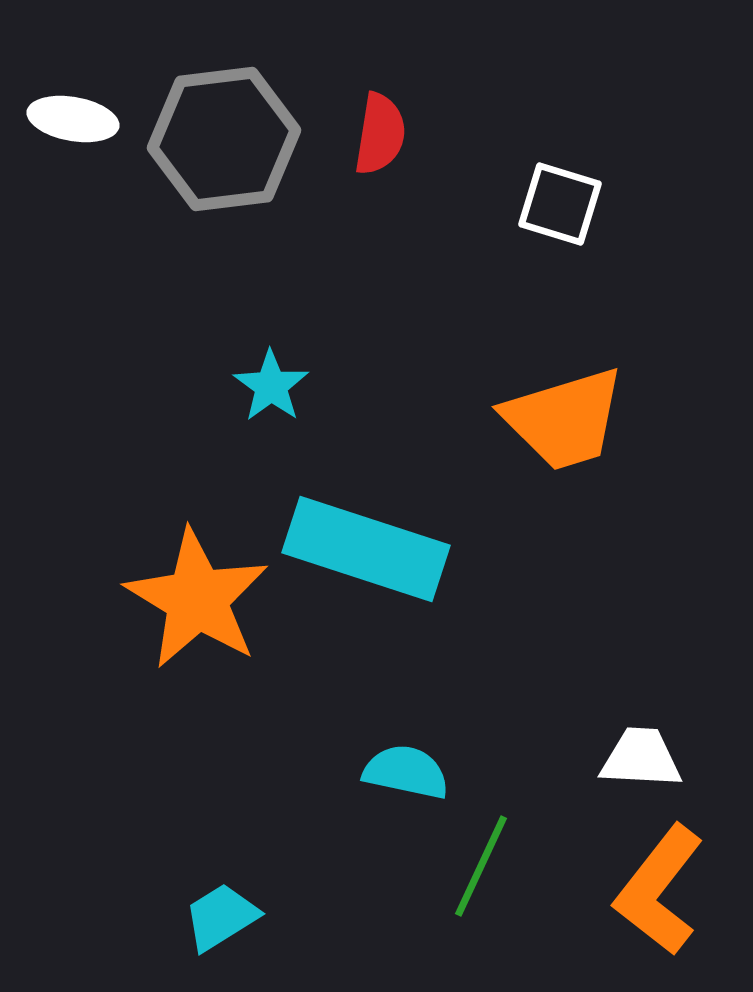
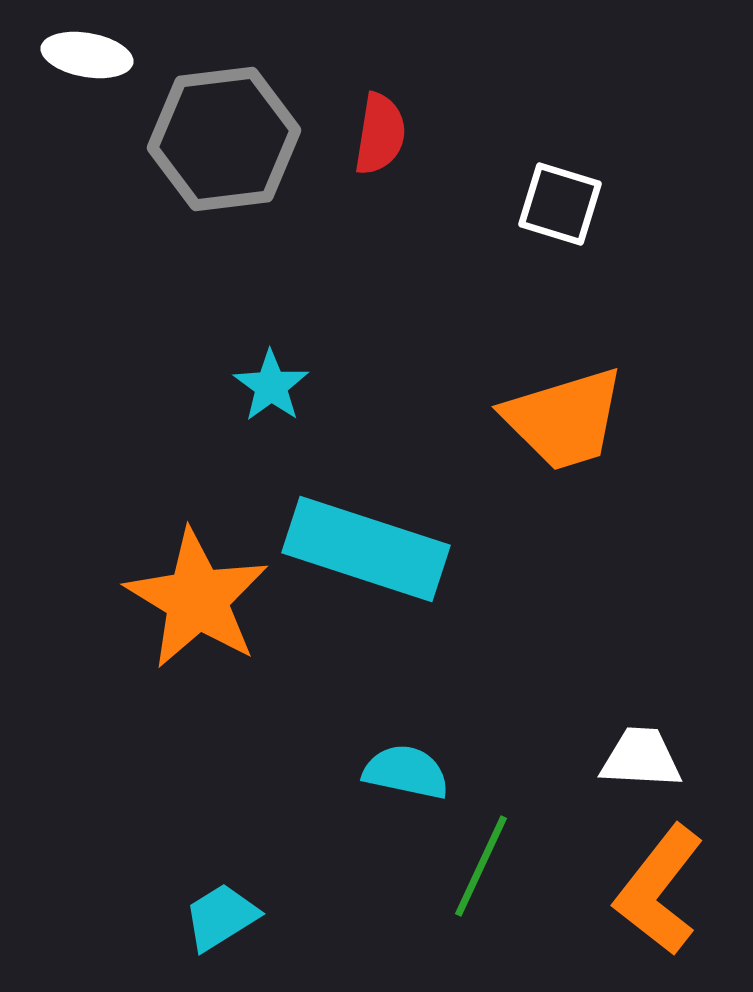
white ellipse: moved 14 px right, 64 px up
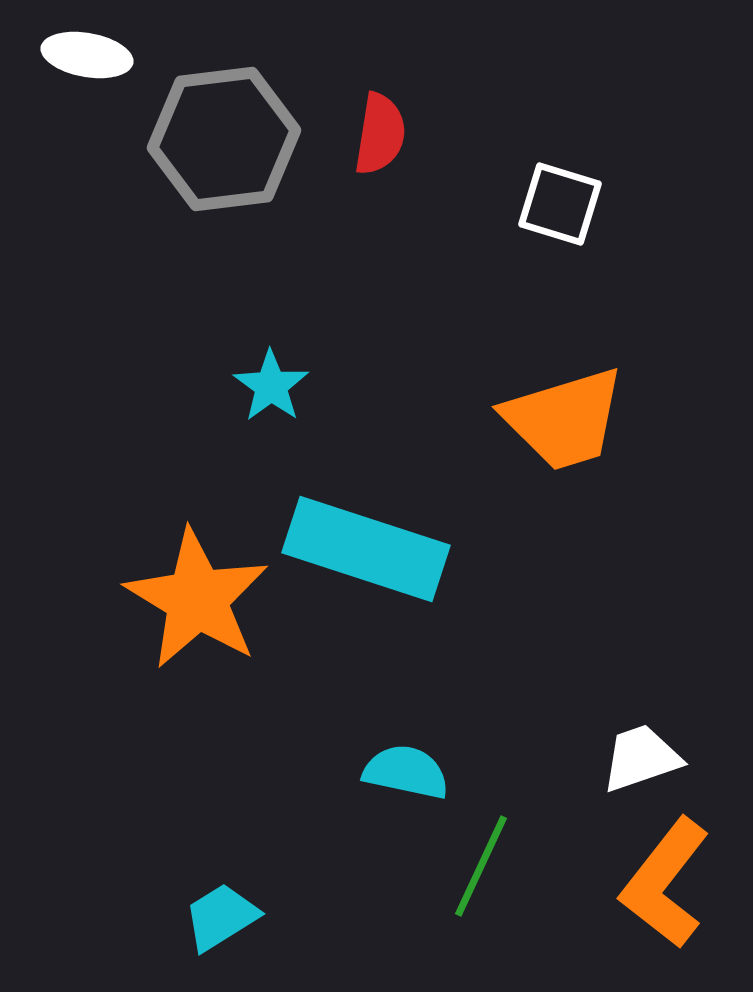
white trapezoid: rotated 22 degrees counterclockwise
orange L-shape: moved 6 px right, 7 px up
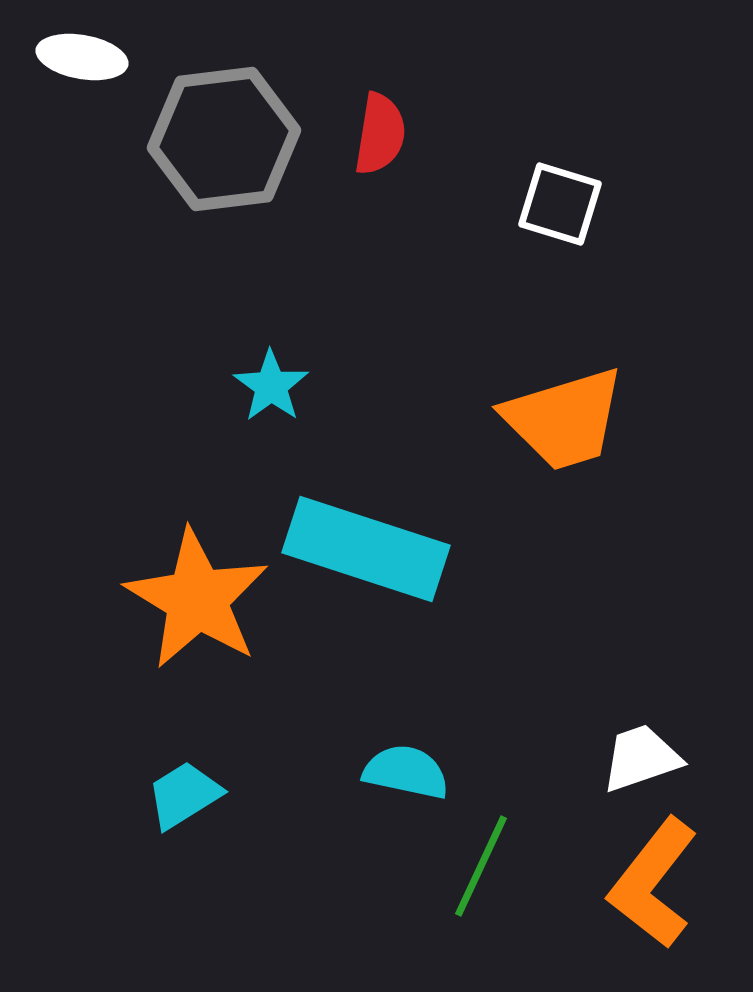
white ellipse: moved 5 px left, 2 px down
orange L-shape: moved 12 px left
cyan trapezoid: moved 37 px left, 122 px up
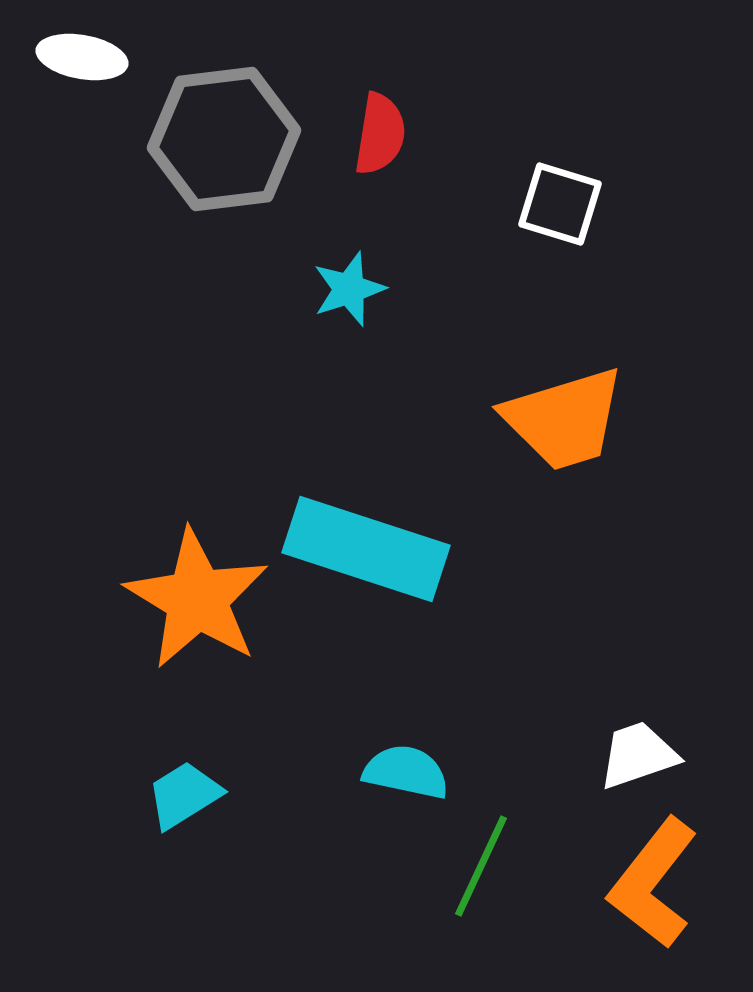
cyan star: moved 78 px right, 97 px up; rotated 18 degrees clockwise
white trapezoid: moved 3 px left, 3 px up
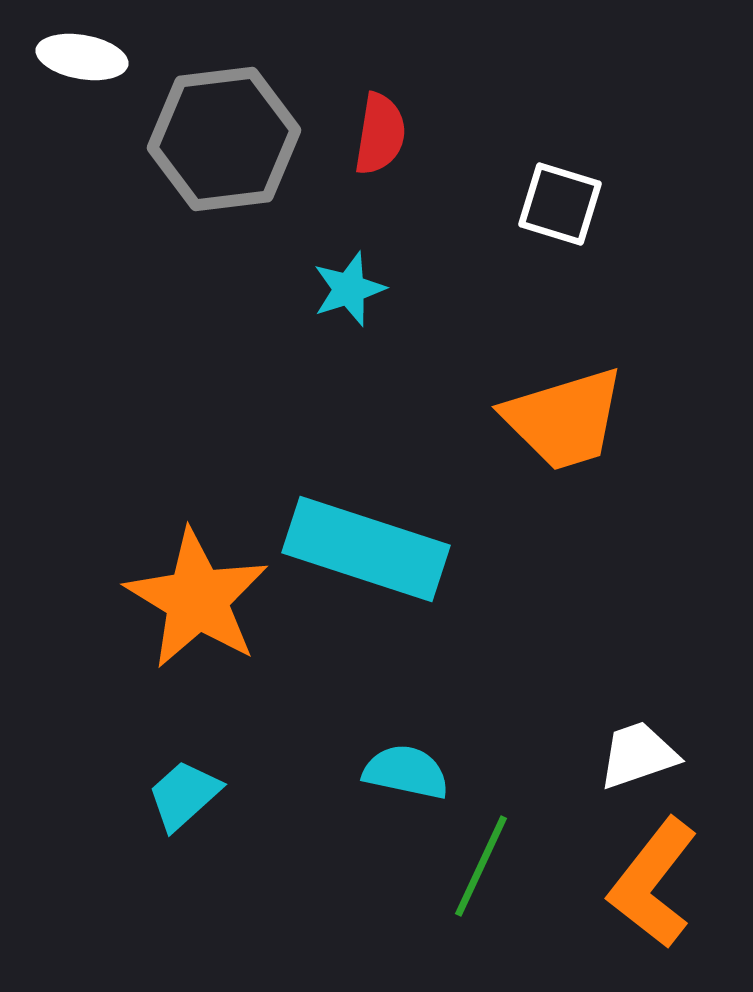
cyan trapezoid: rotated 10 degrees counterclockwise
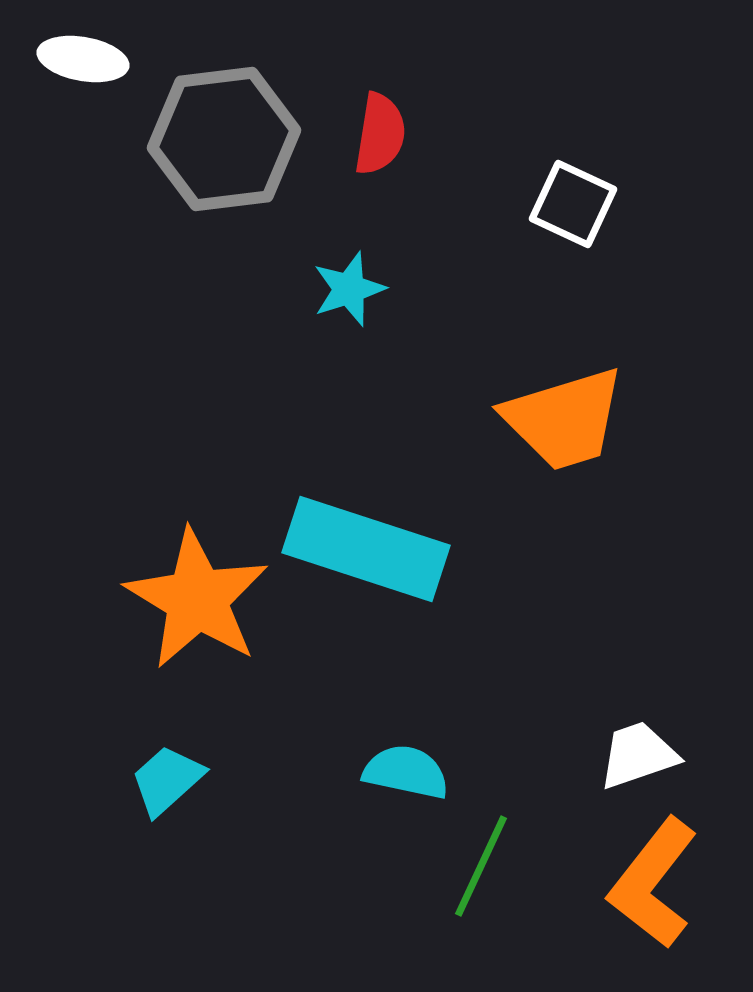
white ellipse: moved 1 px right, 2 px down
white square: moved 13 px right; rotated 8 degrees clockwise
cyan trapezoid: moved 17 px left, 15 px up
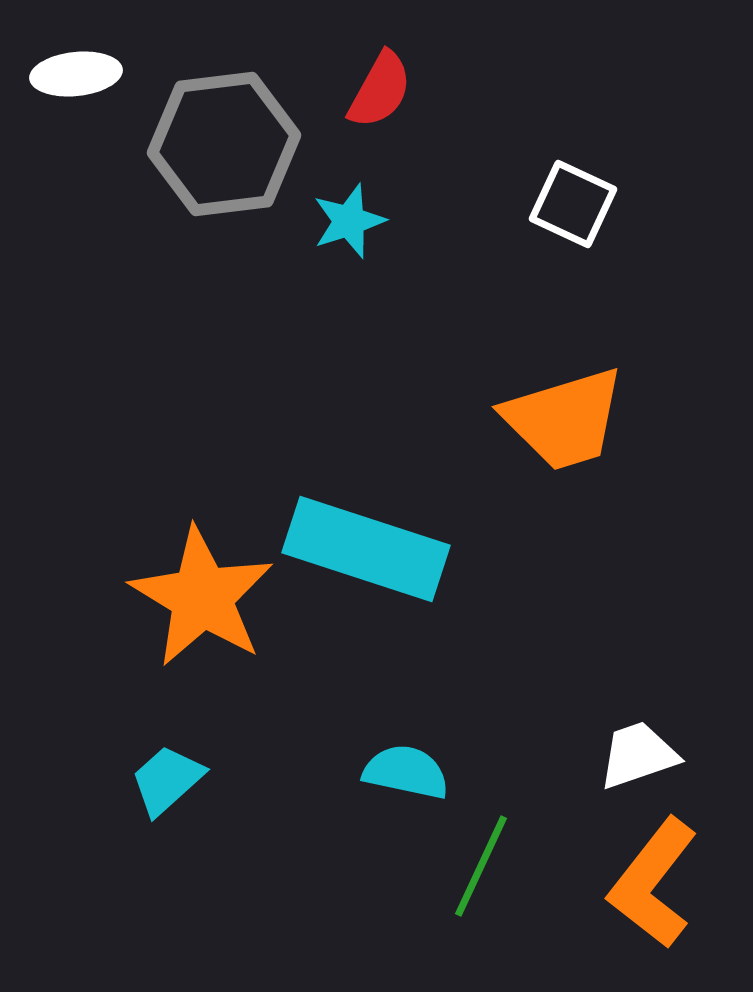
white ellipse: moved 7 px left, 15 px down; rotated 16 degrees counterclockwise
red semicircle: moved 44 px up; rotated 20 degrees clockwise
gray hexagon: moved 5 px down
cyan star: moved 68 px up
orange star: moved 5 px right, 2 px up
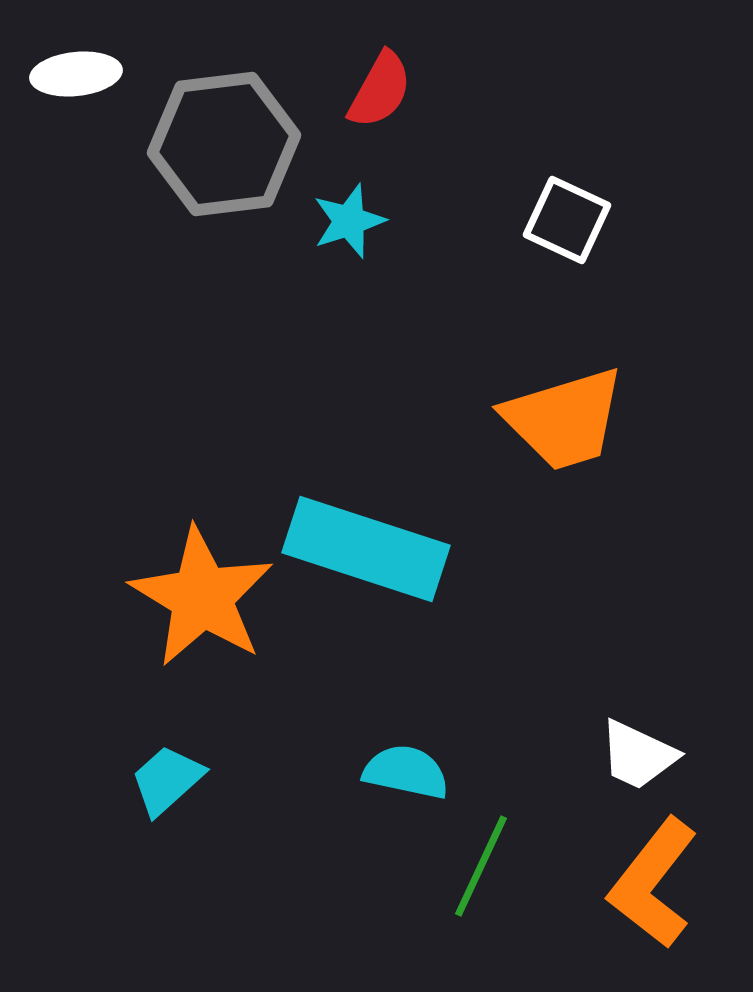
white square: moved 6 px left, 16 px down
white trapezoid: rotated 136 degrees counterclockwise
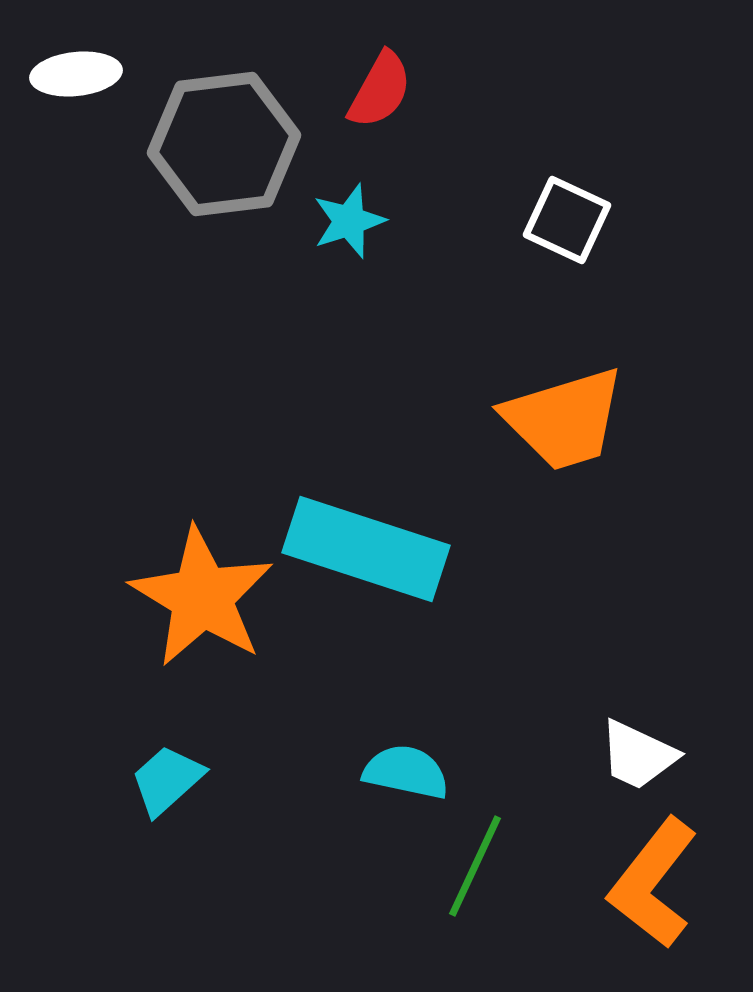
green line: moved 6 px left
